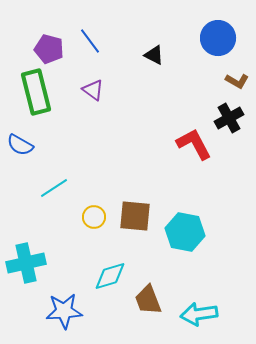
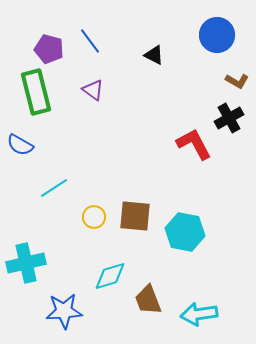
blue circle: moved 1 px left, 3 px up
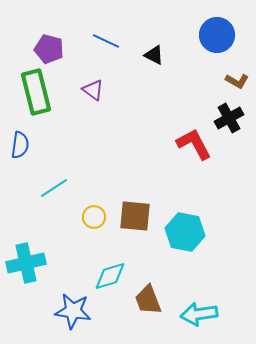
blue line: moved 16 px right; rotated 28 degrees counterclockwise
blue semicircle: rotated 112 degrees counterclockwise
blue star: moved 9 px right; rotated 12 degrees clockwise
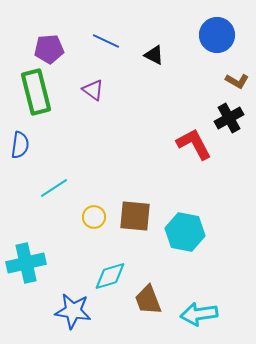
purple pentagon: rotated 20 degrees counterclockwise
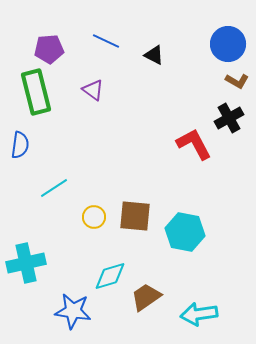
blue circle: moved 11 px right, 9 px down
brown trapezoid: moved 2 px left, 3 px up; rotated 76 degrees clockwise
